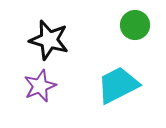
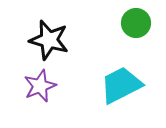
green circle: moved 1 px right, 2 px up
cyan trapezoid: moved 3 px right
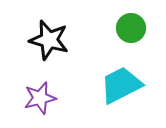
green circle: moved 5 px left, 5 px down
purple star: moved 12 px down; rotated 8 degrees clockwise
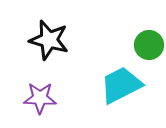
green circle: moved 18 px right, 17 px down
purple star: rotated 16 degrees clockwise
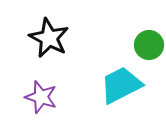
black star: moved 2 px up; rotated 12 degrees clockwise
purple star: moved 1 px right, 1 px up; rotated 16 degrees clockwise
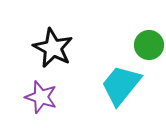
black star: moved 4 px right, 10 px down
cyan trapezoid: rotated 24 degrees counterclockwise
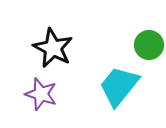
cyan trapezoid: moved 2 px left, 1 px down
purple star: moved 3 px up
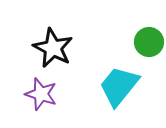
green circle: moved 3 px up
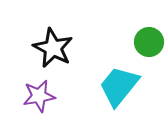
purple star: moved 2 px left, 2 px down; rotated 28 degrees counterclockwise
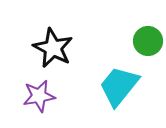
green circle: moved 1 px left, 1 px up
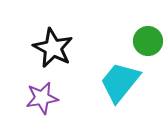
cyan trapezoid: moved 1 px right, 4 px up
purple star: moved 3 px right, 2 px down
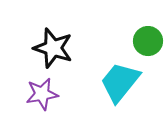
black star: rotated 9 degrees counterclockwise
purple star: moved 4 px up
